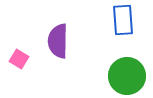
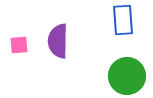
pink square: moved 14 px up; rotated 36 degrees counterclockwise
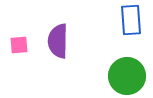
blue rectangle: moved 8 px right
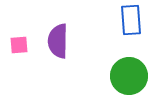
green circle: moved 2 px right
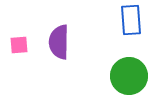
purple semicircle: moved 1 px right, 1 px down
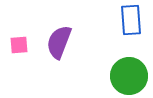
purple semicircle: rotated 20 degrees clockwise
